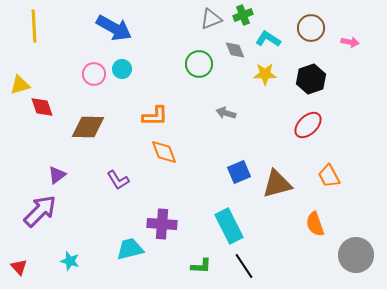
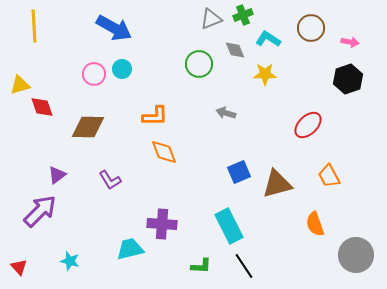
black hexagon: moved 37 px right
purple L-shape: moved 8 px left
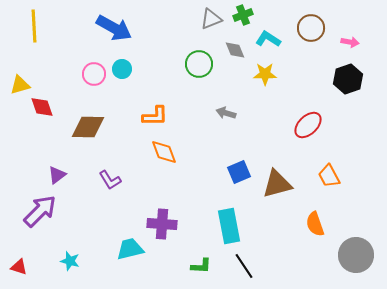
cyan rectangle: rotated 16 degrees clockwise
red triangle: rotated 30 degrees counterclockwise
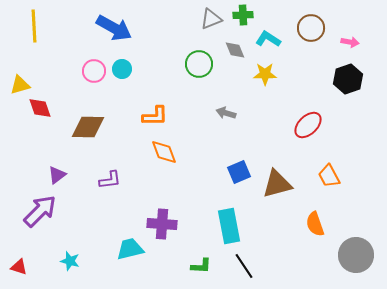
green cross: rotated 18 degrees clockwise
pink circle: moved 3 px up
red diamond: moved 2 px left, 1 px down
purple L-shape: rotated 65 degrees counterclockwise
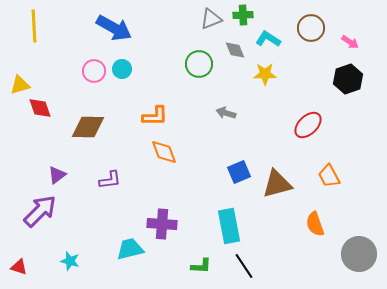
pink arrow: rotated 24 degrees clockwise
gray circle: moved 3 px right, 1 px up
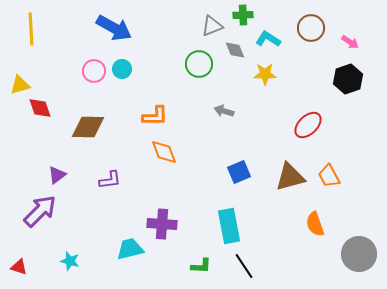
gray triangle: moved 1 px right, 7 px down
yellow line: moved 3 px left, 3 px down
gray arrow: moved 2 px left, 2 px up
brown triangle: moved 13 px right, 7 px up
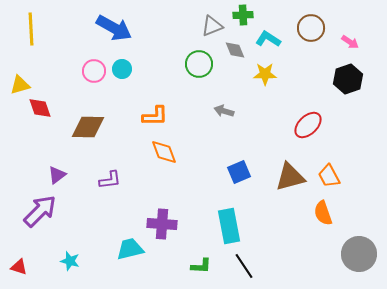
orange semicircle: moved 8 px right, 11 px up
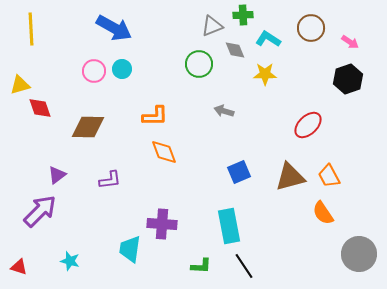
orange semicircle: rotated 15 degrees counterclockwise
cyan trapezoid: rotated 68 degrees counterclockwise
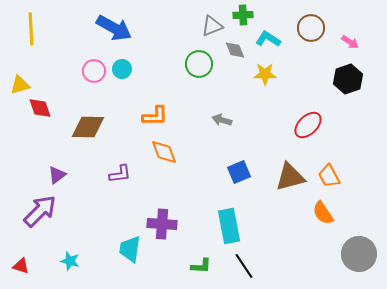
gray arrow: moved 2 px left, 9 px down
purple L-shape: moved 10 px right, 6 px up
red triangle: moved 2 px right, 1 px up
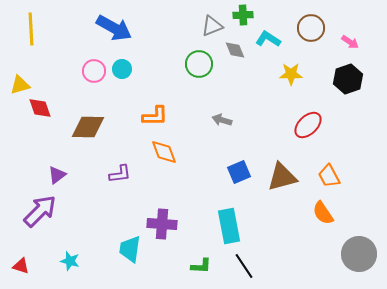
yellow star: moved 26 px right
brown triangle: moved 8 px left
